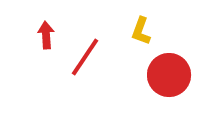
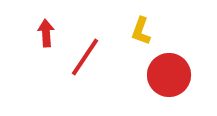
red arrow: moved 2 px up
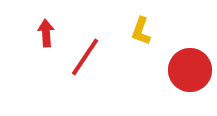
red circle: moved 21 px right, 5 px up
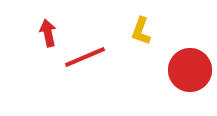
red arrow: moved 2 px right; rotated 8 degrees counterclockwise
red line: rotated 33 degrees clockwise
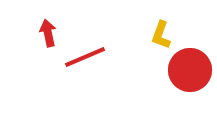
yellow L-shape: moved 20 px right, 4 px down
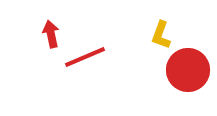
red arrow: moved 3 px right, 1 px down
red circle: moved 2 px left
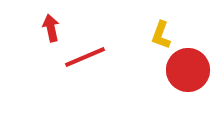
red arrow: moved 6 px up
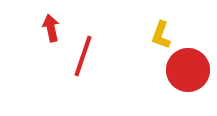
red line: moved 2 px left, 1 px up; rotated 48 degrees counterclockwise
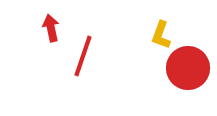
red circle: moved 2 px up
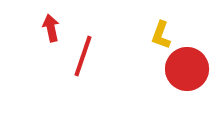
red circle: moved 1 px left, 1 px down
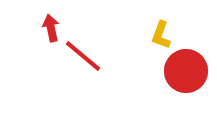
red line: rotated 69 degrees counterclockwise
red circle: moved 1 px left, 2 px down
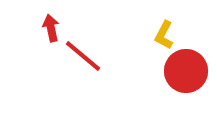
yellow L-shape: moved 3 px right; rotated 8 degrees clockwise
